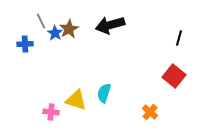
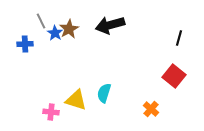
orange cross: moved 1 px right, 3 px up
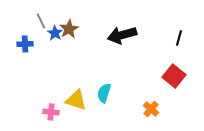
black arrow: moved 12 px right, 10 px down
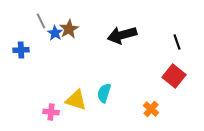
black line: moved 2 px left, 4 px down; rotated 35 degrees counterclockwise
blue cross: moved 4 px left, 6 px down
